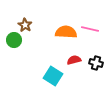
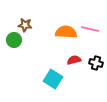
brown star: rotated 24 degrees counterclockwise
cyan square: moved 3 px down
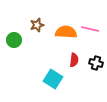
brown star: moved 12 px right; rotated 24 degrees counterclockwise
red semicircle: rotated 112 degrees clockwise
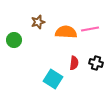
brown star: moved 1 px right, 3 px up
pink line: rotated 24 degrees counterclockwise
red semicircle: moved 3 px down
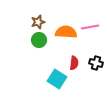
pink line: moved 2 px up
green circle: moved 25 px right
cyan square: moved 4 px right
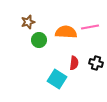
brown star: moved 10 px left
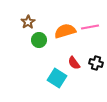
brown star: rotated 16 degrees counterclockwise
orange semicircle: moved 1 px left, 1 px up; rotated 20 degrees counterclockwise
red semicircle: rotated 136 degrees clockwise
cyan square: moved 1 px up
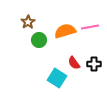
black cross: moved 2 px left, 1 px down; rotated 16 degrees counterclockwise
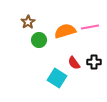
black cross: moved 2 px up
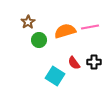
cyan square: moved 2 px left, 2 px up
